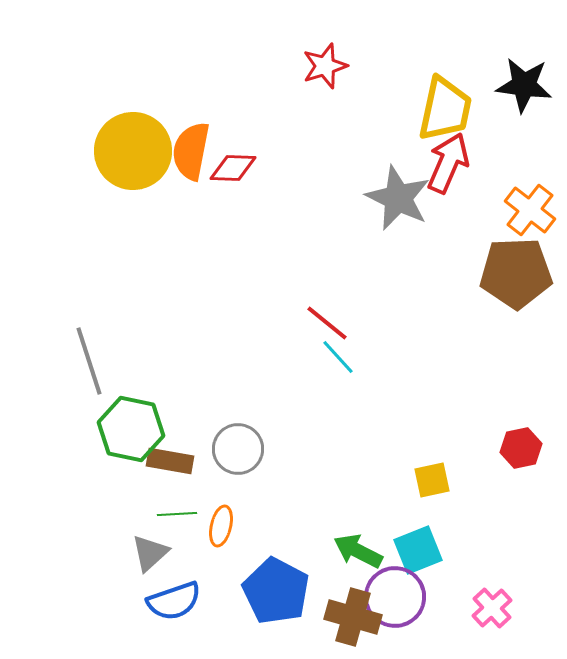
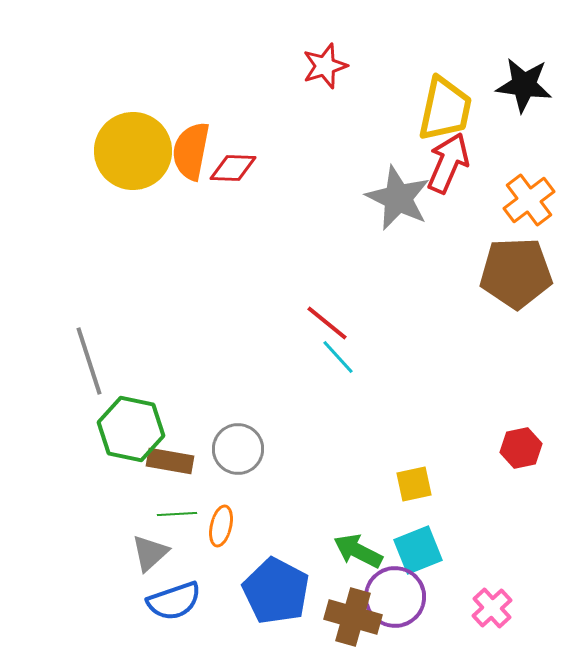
orange cross: moved 1 px left, 10 px up; rotated 15 degrees clockwise
yellow square: moved 18 px left, 4 px down
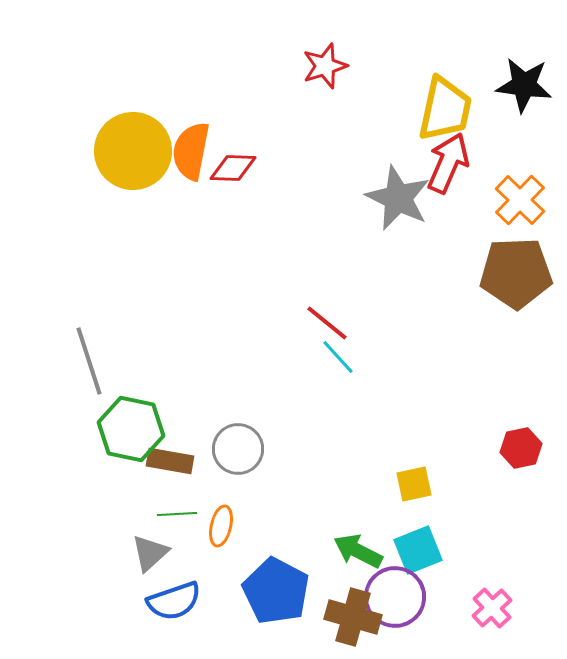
orange cross: moved 9 px left; rotated 9 degrees counterclockwise
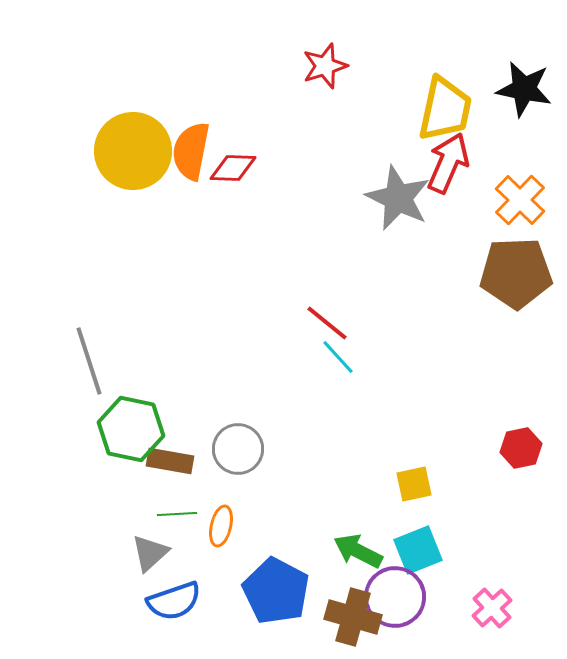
black star: moved 4 px down; rotated 4 degrees clockwise
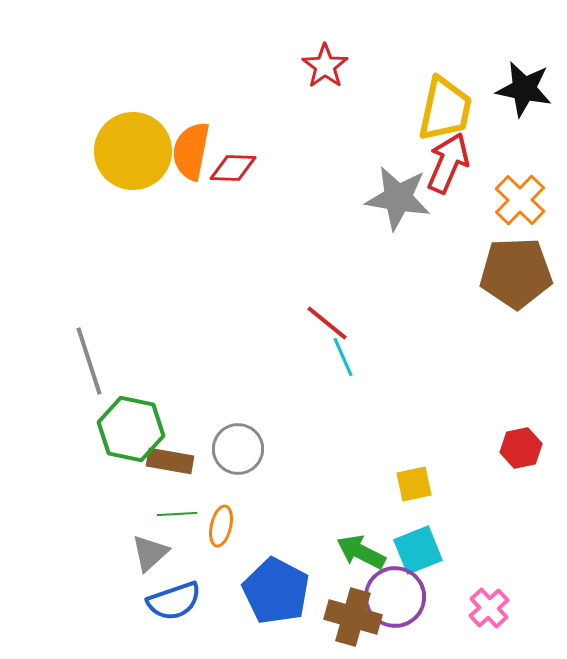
red star: rotated 18 degrees counterclockwise
gray star: rotated 16 degrees counterclockwise
cyan line: moved 5 px right; rotated 18 degrees clockwise
green arrow: moved 3 px right, 1 px down
pink cross: moved 3 px left
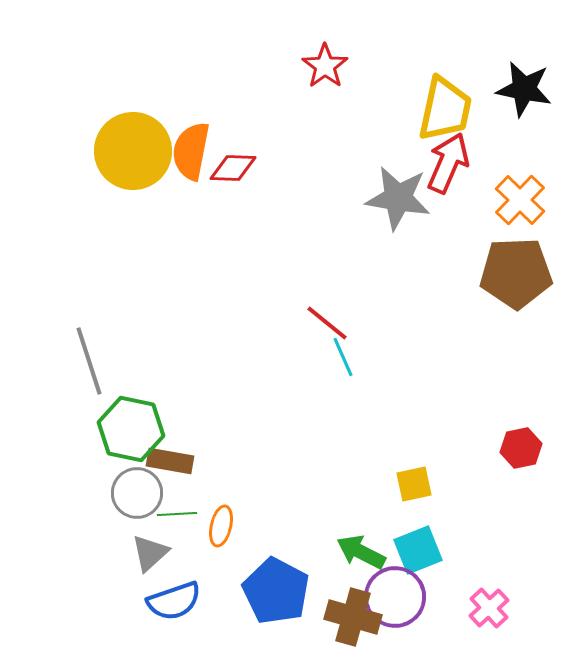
gray circle: moved 101 px left, 44 px down
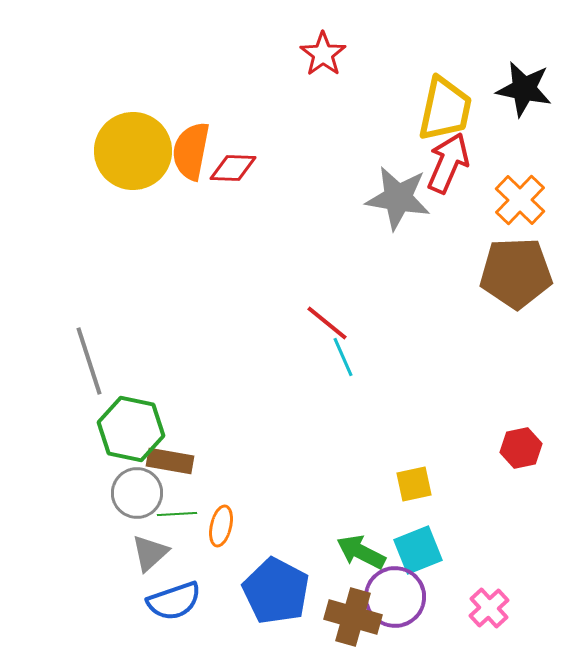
red star: moved 2 px left, 12 px up
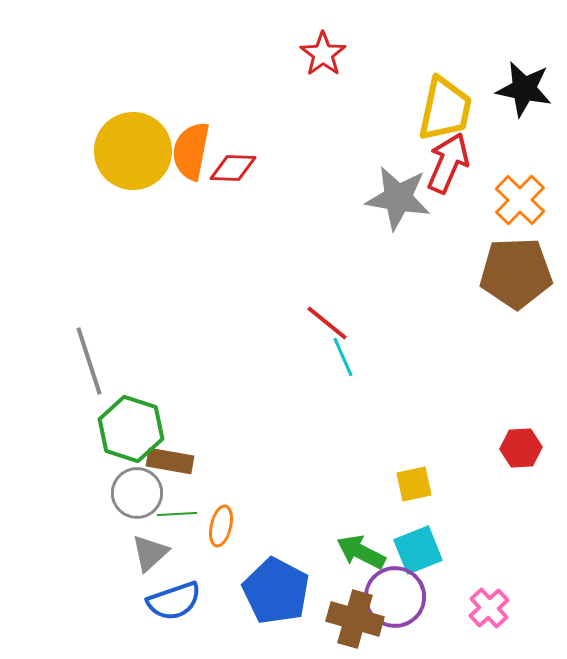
green hexagon: rotated 6 degrees clockwise
red hexagon: rotated 9 degrees clockwise
brown cross: moved 2 px right, 2 px down
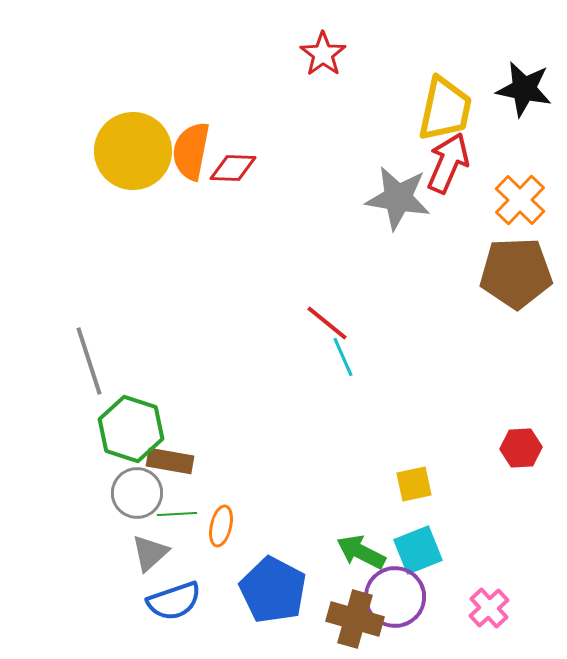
blue pentagon: moved 3 px left, 1 px up
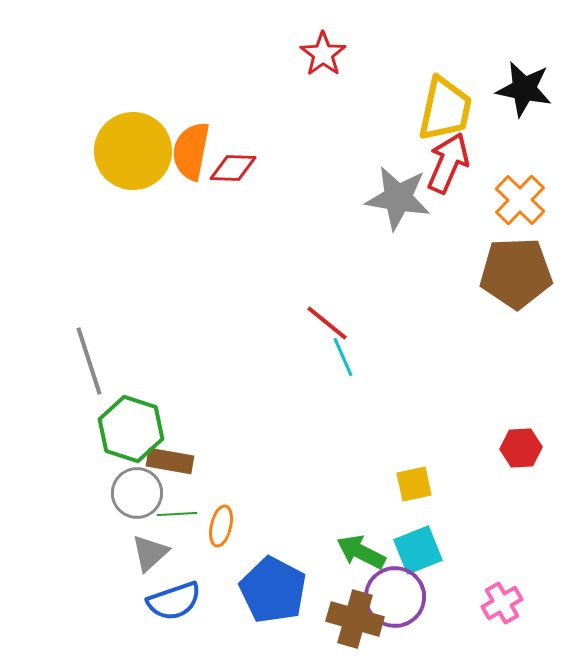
pink cross: moved 13 px right, 5 px up; rotated 12 degrees clockwise
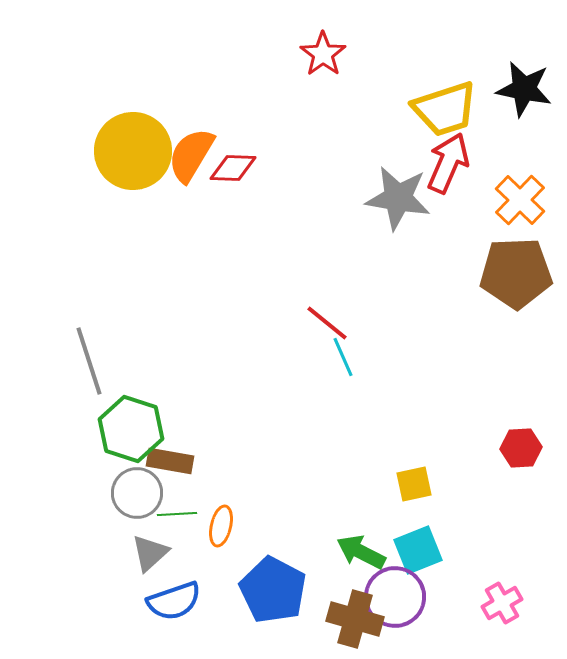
yellow trapezoid: rotated 60 degrees clockwise
orange semicircle: moved 4 px down; rotated 20 degrees clockwise
